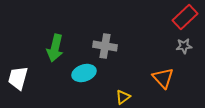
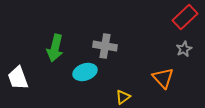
gray star: moved 3 px down; rotated 21 degrees counterclockwise
cyan ellipse: moved 1 px right, 1 px up
white trapezoid: rotated 35 degrees counterclockwise
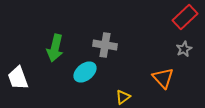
gray cross: moved 1 px up
cyan ellipse: rotated 20 degrees counterclockwise
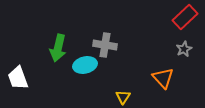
green arrow: moved 3 px right
cyan ellipse: moved 7 px up; rotated 25 degrees clockwise
yellow triangle: rotated 21 degrees counterclockwise
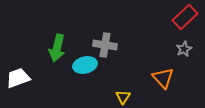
green arrow: moved 1 px left
white trapezoid: rotated 90 degrees clockwise
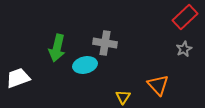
gray cross: moved 2 px up
orange triangle: moved 5 px left, 7 px down
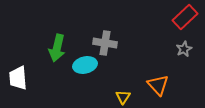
white trapezoid: rotated 75 degrees counterclockwise
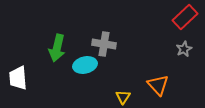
gray cross: moved 1 px left, 1 px down
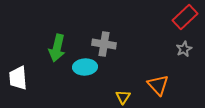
cyan ellipse: moved 2 px down; rotated 10 degrees clockwise
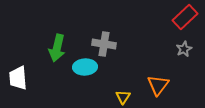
orange triangle: rotated 20 degrees clockwise
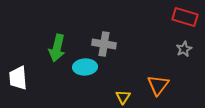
red rectangle: rotated 60 degrees clockwise
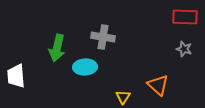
red rectangle: rotated 15 degrees counterclockwise
gray cross: moved 1 px left, 7 px up
gray star: rotated 28 degrees counterclockwise
white trapezoid: moved 2 px left, 2 px up
orange triangle: rotated 25 degrees counterclockwise
